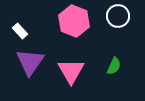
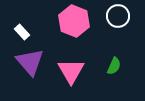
white rectangle: moved 2 px right, 1 px down
purple triangle: rotated 16 degrees counterclockwise
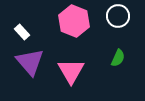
green semicircle: moved 4 px right, 8 px up
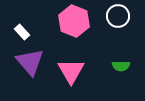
green semicircle: moved 3 px right, 8 px down; rotated 66 degrees clockwise
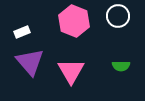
white rectangle: rotated 70 degrees counterclockwise
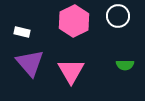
pink hexagon: rotated 12 degrees clockwise
white rectangle: rotated 35 degrees clockwise
purple triangle: moved 1 px down
green semicircle: moved 4 px right, 1 px up
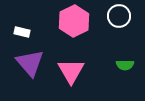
white circle: moved 1 px right
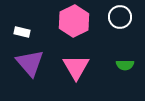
white circle: moved 1 px right, 1 px down
pink triangle: moved 5 px right, 4 px up
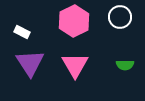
white rectangle: rotated 14 degrees clockwise
purple triangle: rotated 8 degrees clockwise
pink triangle: moved 1 px left, 2 px up
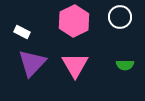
purple triangle: moved 2 px right; rotated 16 degrees clockwise
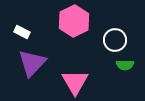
white circle: moved 5 px left, 23 px down
pink triangle: moved 17 px down
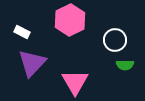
pink hexagon: moved 4 px left, 1 px up
